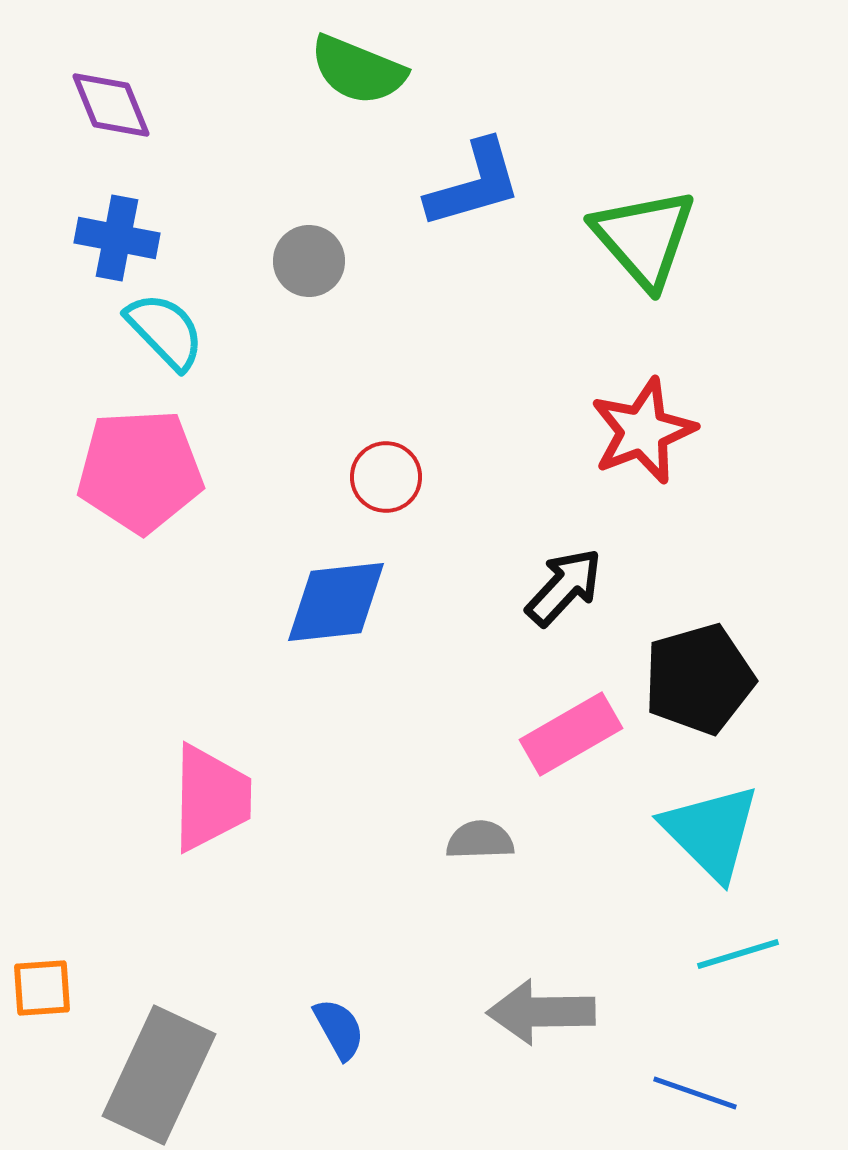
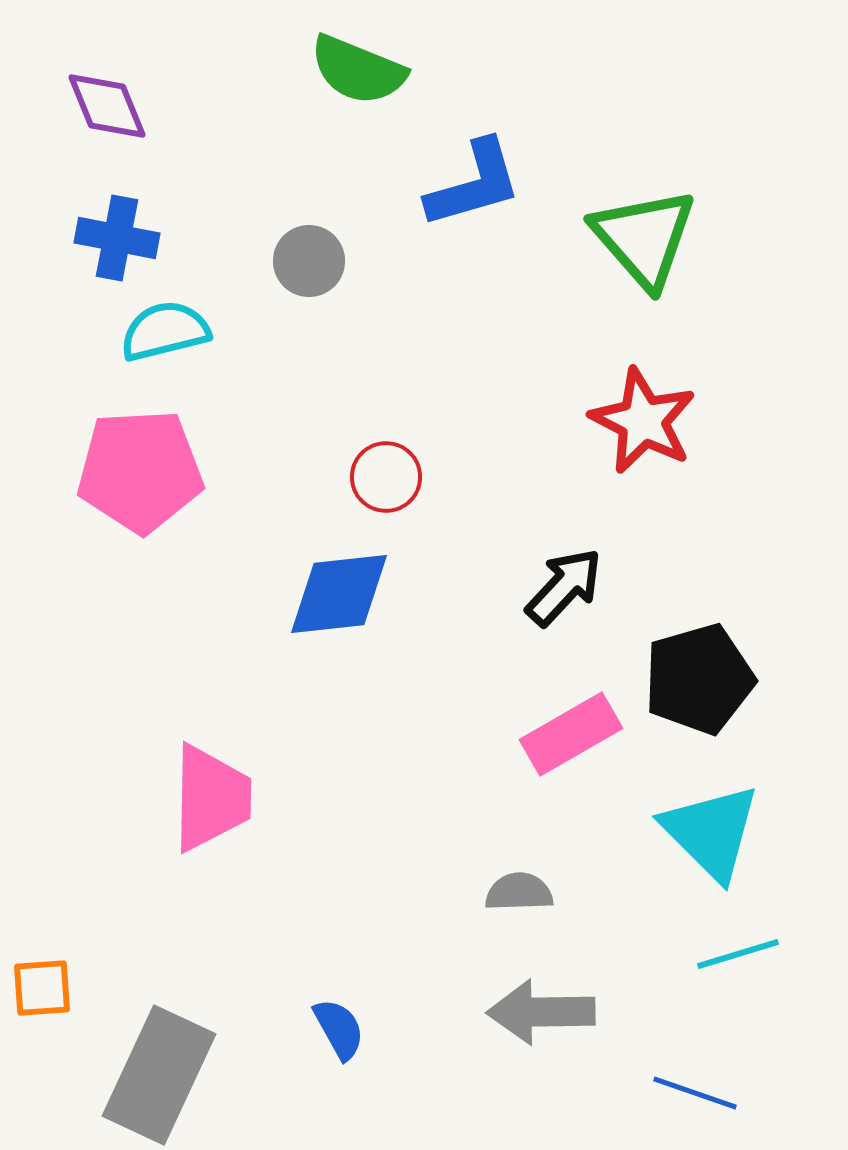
purple diamond: moved 4 px left, 1 px down
cyan semicircle: rotated 60 degrees counterclockwise
red star: moved 10 px up; rotated 24 degrees counterclockwise
blue diamond: moved 3 px right, 8 px up
gray semicircle: moved 39 px right, 52 px down
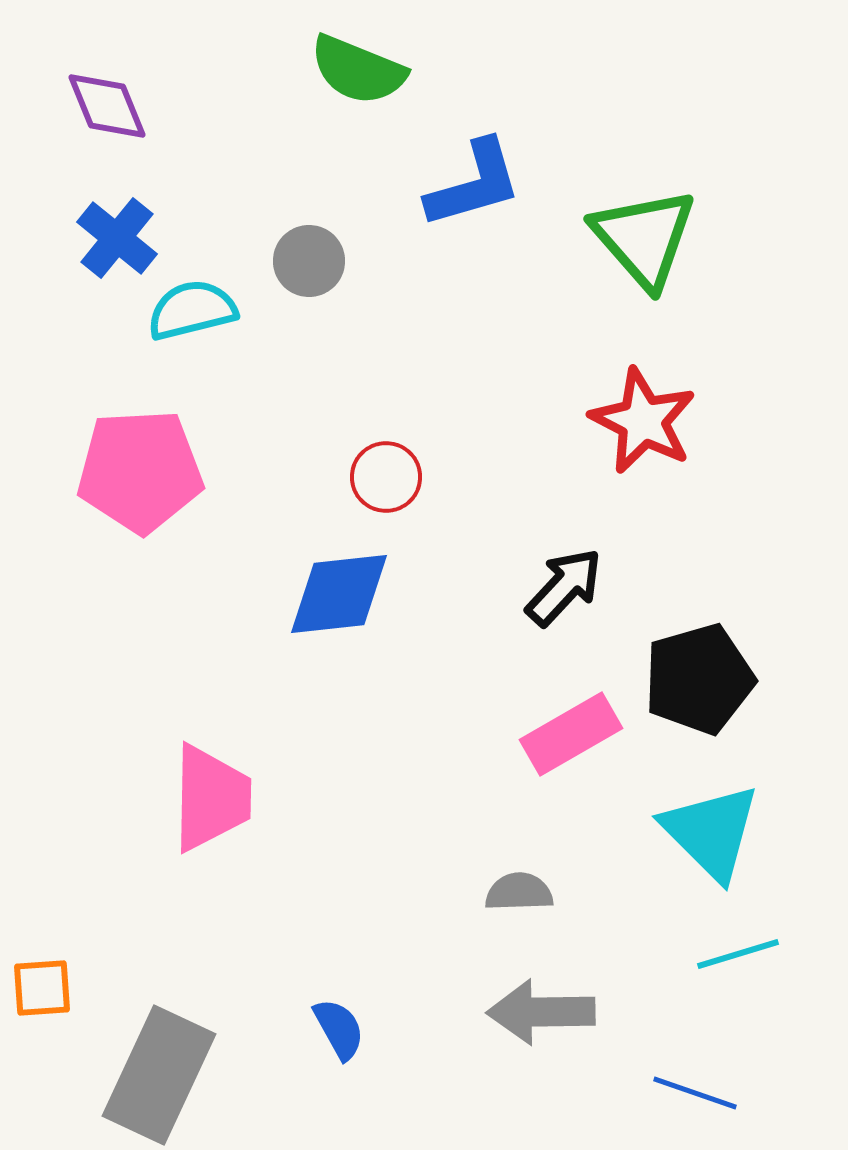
blue cross: rotated 28 degrees clockwise
cyan semicircle: moved 27 px right, 21 px up
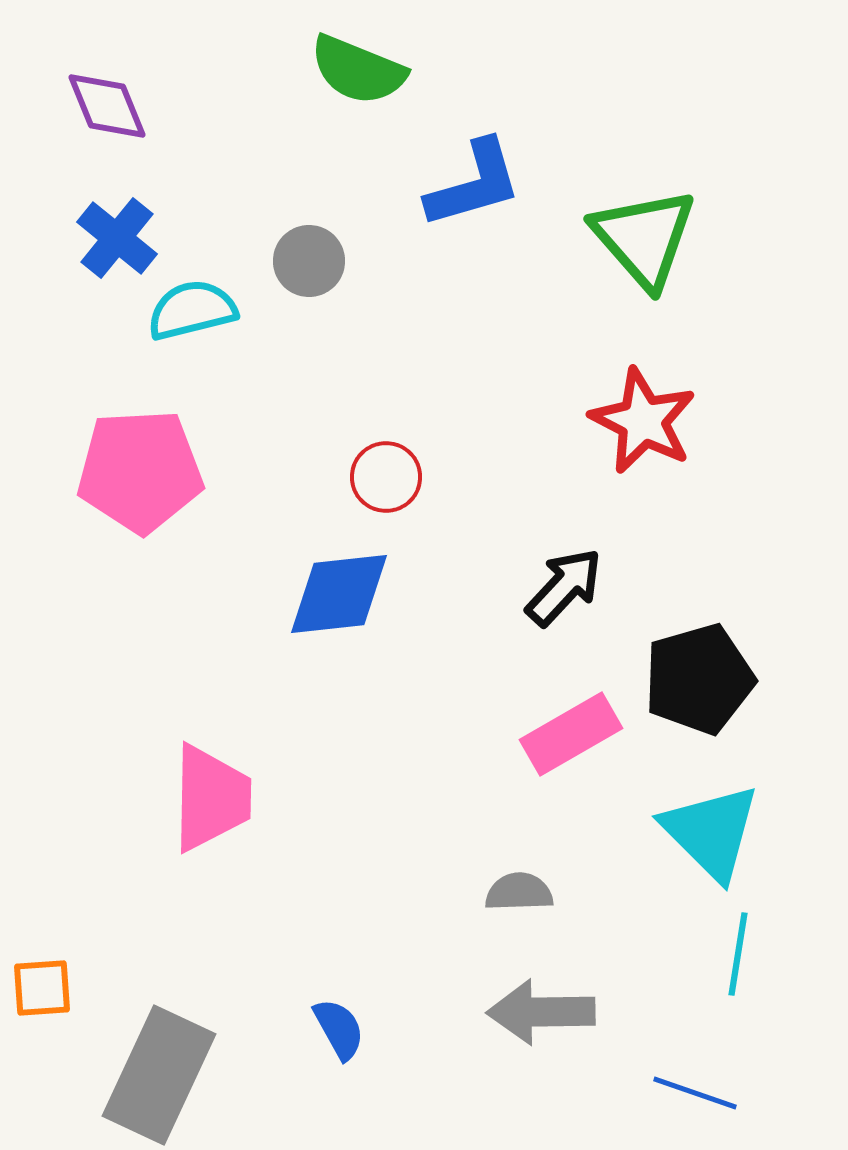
cyan line: rotated 64 degrees counterclockwise
